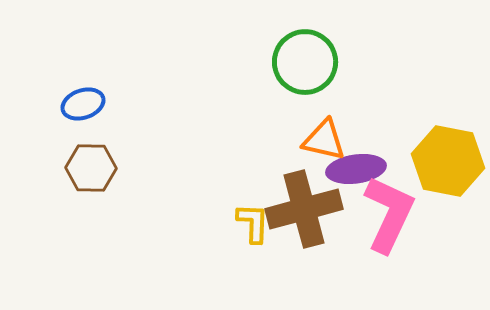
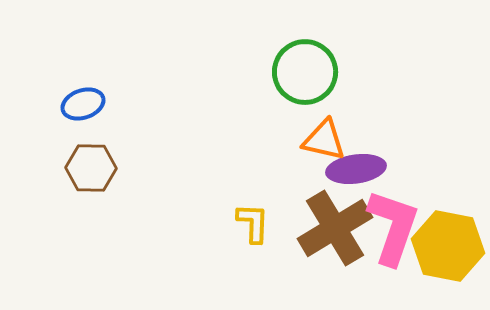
green circle: moved 10 px down
yellow hexagon: moved 85 px down
brown cross: moved 31 px right, 19 px down; rotated 16 degrees counterclockwise
pink L-shape: moved 4 px right, 13 px down; rotated 6 degrees counterclockwise
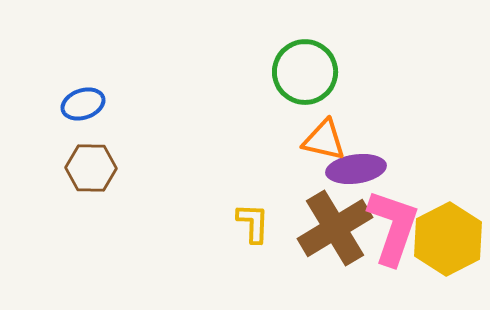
yellow hexagon: moved 7 px up; rotated 22 degrees clockwise
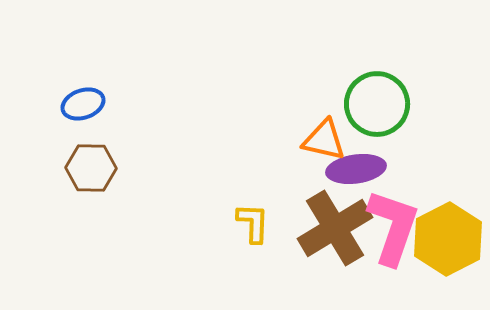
green circle: moved 72 px right, 32 px down
